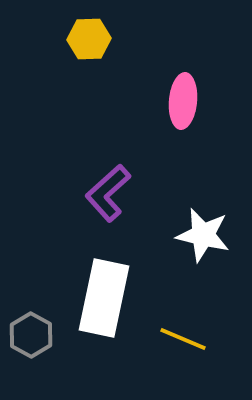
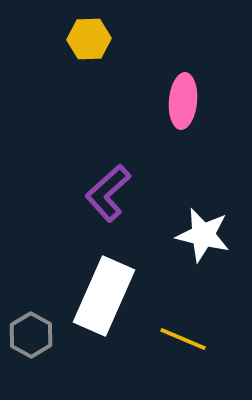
white rectangle: moved 2 px up; rotated 12 degrees clockwise
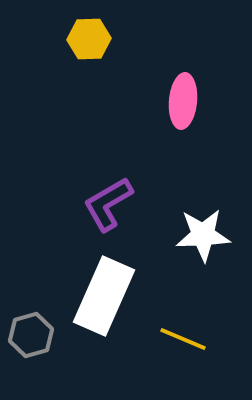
purple L-shape: moved 11 px down; rotated 12 degrees clockwise
white star: rotated 16 degrees counterclockwise
gray hexagon: rotated 15 degrees clockwise
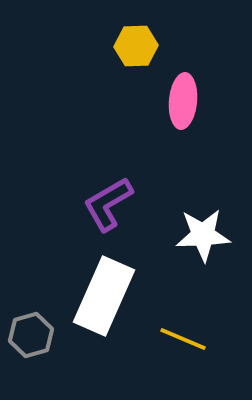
yellow hexagon: moved 47 px right, 7 px down
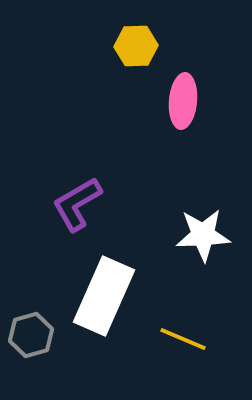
purple L-shape: moved 31 px left
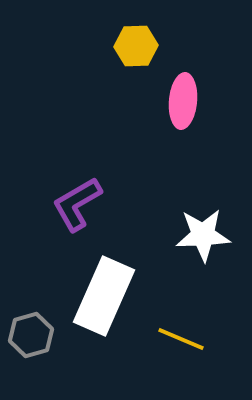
yellow line: moved 2 px left
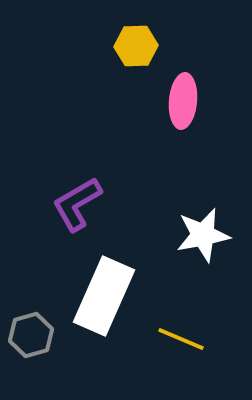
white star: rotated 8 degrees counterclockwise
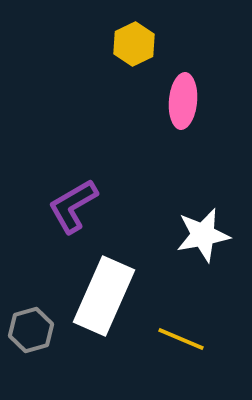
yellow hexagon: moved 2 px left, 2 px up; rotated 24 degrees counterclockwise
purple L-shape: moved 4 px left, 2 px down
gray hexagon: moved 5 px up
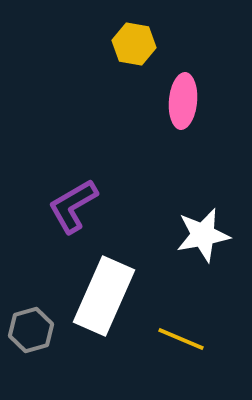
yellow hexagon: rotated 24 degrees counterclockwise
